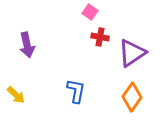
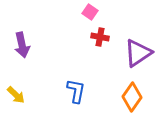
purple arrow: moved 5 px left
purple triangle: moved 6 px right
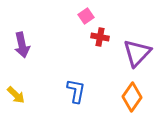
pink square: moved 4 px left, 4 px down; rotated 21 degrees clockwise
purple triangle: moved 1 px left; rotated 12 degrees counterclockwise
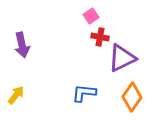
pink square: moved 5 px right
purple triangle: moved 15 px left, 5 px down; rotated 20 degrees clockwise
blue L-shape: moved 8 px right, 2 px down; rotated 95 degrees counterclockwise
yellow arrow: rotated 96 degrees counterclockwise
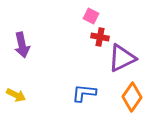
pink square: rotated 28 degrees counterclockwise
yellow arrow: rotated 78 degrees clockwise
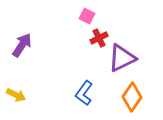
pink square: moved 4 px left
red cross: moved 1 px left, 1 px down; rotated 36 degrees counterclockwise
purple arrow: rotated 135 degrees counterclockwise
blue L-shape: rotated 60 degrees counterclockwise
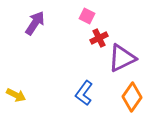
purple arrow: moved 13 px right, 22 px up
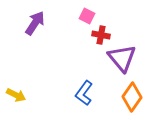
red cross: moved 2 px right, 3 px up; rotated 36 degrees clockwise
purple triangle: rotated 44 degrees counterclockwise
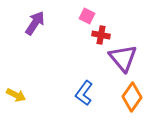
purple triangle: moved 1 px right
